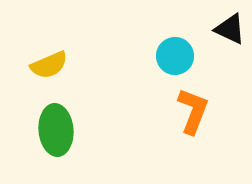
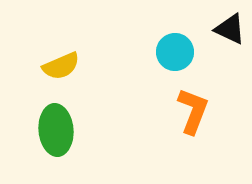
cyan circle: moved 4 px up
yellow semicircle: moved 12 px right, 1 px down
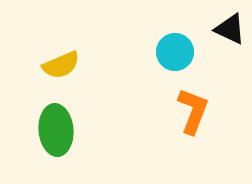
yellow semicircle: moved 1 px up
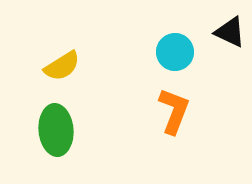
black triangle: moved 3 px down
yellow semicircle: moved 1 px right, 1 px down; rotated 9 degrees counterclockwise
orange L-shape: moved 19 px left
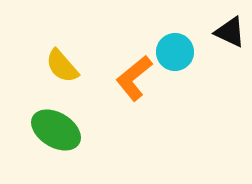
yellow semicircle: rotated 81 degrees clockwise
orange L-shape: moved 40 px left, 33 px up; rotated 150 degrees counterclockwise
green ellipse: rotated 54 degrees counterclockwise
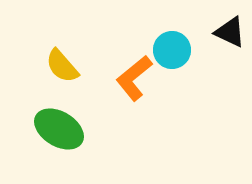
cyan circle: moved 3 px left, 2 px up
green ellipse: moved 3 px right, 1 px up
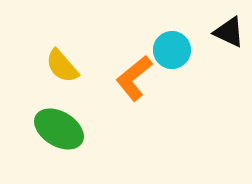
black triangle: moved 1 px left
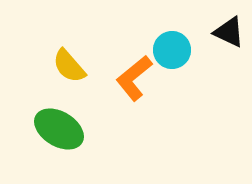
yellow semicircle: moved 7 px right
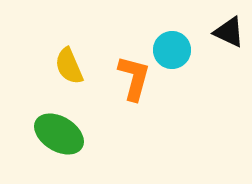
yellow semicircle: rotated 18 degrees clockwise
orange L-shape: rotated 144 degrees clockwise
green ellipse: moved 5 px down
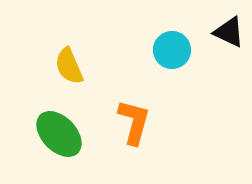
orange L-shape: moved 44 px down
green ellipse: rotated 15 degrees clockwise
